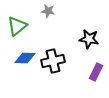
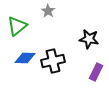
gray star: rotated 24 degrees clockwise
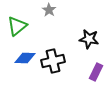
gray star: moved 1 px right, 1 px up
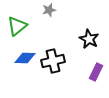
gray star: rotated 24 degrees clockwise
black star: rotated 18 degrees clockwise
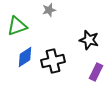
green triangle: rotated 20 degrees clockwise
black star: moved 1 px down; rotated 12 degrees counterclockwise
blue diamond: moved 1 px up; rotated 35 degrees counterclockwise
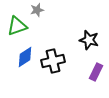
gray star: moved 12 px left
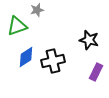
blue diamond: moved 1 px right
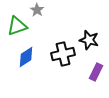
gray star: rotated 24 degrees counterclockwise
black cross: moved 10 px right, 7 px up
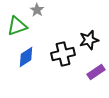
black star: rotated 30 degrees counterclockwise
purple rectangle: rotated 30 degrees clockwise
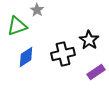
black star: rotated 24 degrees counterclockwise
